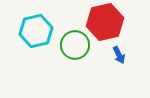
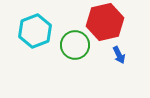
cyan hexagon: moved 1 px left; rotated 8 degrees counterclockwise
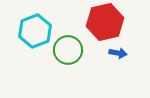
green circle: moved 7 px left, 5 px down
blue arrow: moved 1 px left, 2 px up; rotated 54 degrees counterclockwise
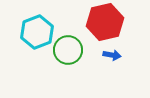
cyan hexagon: moved 2 px right, 1 px down
blue arrow: moved 6 px left, 2 px down
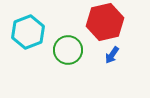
cyan hexagon: moved 9 px left
blue arrow: rotated 114 degrees clockwise
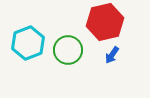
cyan hexagon: moved 11 px down
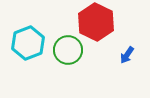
red hexagon: moved 9 px left; rotated 21 degrees counterclockwise
blue arrow: moved 15 px right
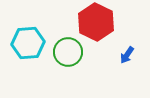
cyan hexagon: rotated 16 degrees clockwise
green circle: moved 2 px down
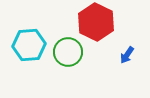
cyan hexagon: moved 1 px right, 2 px down
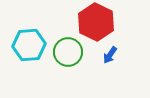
blue arrow: moved 17 px left
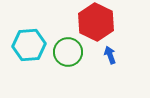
blue arrow: rotated 126 degrees clockwise
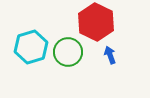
cyan hexagon: moved 2 px right, 2 px down; rotated 12 degrees counterclockwise
